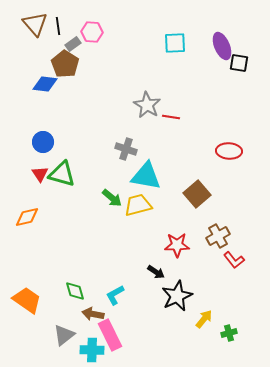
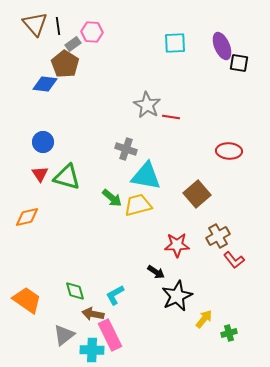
green triangle: moved 5 px right, 3 px down
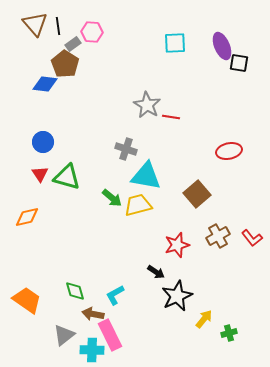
red ellipse: rotated 15 degrees counterclockwise
red star: rotated 15 degrees counterclockwise
red L-shape: moved 18 px right, 22 px up
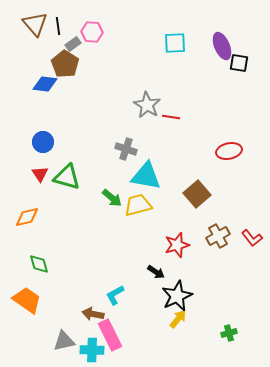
green diamond: moved 36 px left, 27 px up
yellow arrow: moved 26 px left
gray triangle: moved 6 px down; rotated 25 degrees clockwise
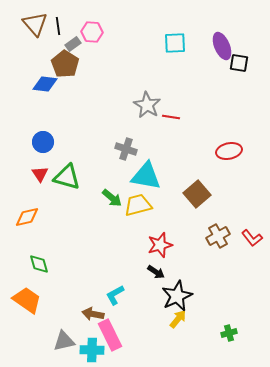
red star: moved 17 px left
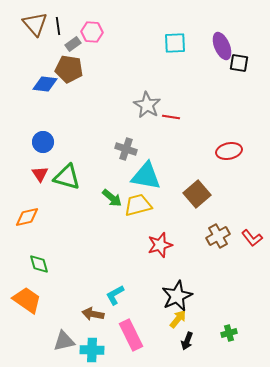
brown pentagon: moved 4 px right, 5 px down; rotated 24 degrees counterclockwise
black arrow: moved 31 px right, 69 px down; rotated 78 degrees clockwise
pink rectangle: moved 21 px right
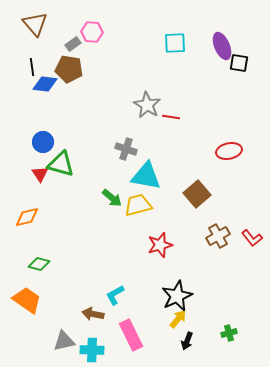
black line: moved 26 px left, 41 px down
green triangle: moved 6 px left, 13 px up
green diamond: rotated 60 degrees counterclockwise
